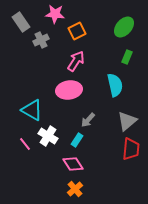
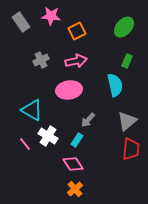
pink star: moved 4 px left, 2 px down
gray cross: moved 20 px down
green rectangle: moved 4 px down
pink arrow: rotated 45 degrees clockwise
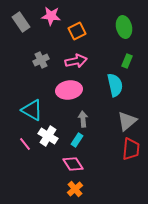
green ellipse: rotated 55 degrees counterclockwise
gray arrow: moved 5 px left, 1 px up; rotated 133 degrees clockwise
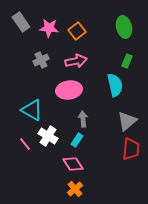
pink star: moved 2 px left, 12 px down
orange square: rotated 12 degrees counterclockwise
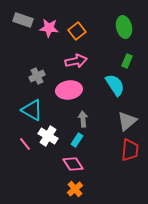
gray rectangle: moved 2 px right, 2 px up; rotated 36 degrees counterclockwise
gray cross: moved 4 px left, 16 px down
cyan semicircle: rotated 20 degrees counterclockwise
red trapezoid: moved 1 px left, 1 px down
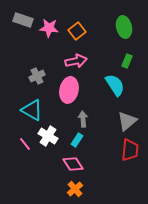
pink ellipse: rotated 70 degrees counterclockwise
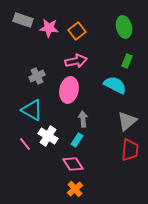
cyan semicircle: rotated 30 degrees counterclockwise
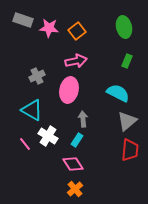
cyan semicircle: moved 3 px right, 8 px down
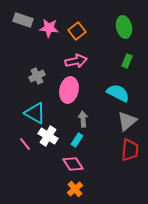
cyan triangle: moved 3 px right, 3 px down
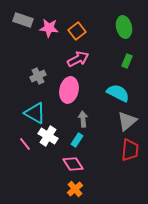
pink arrow: moved 2 px right, 2 px up; rotated 15 degrees counterclockwise
gray cross: moved 1 px right
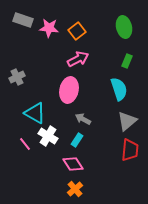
gray cross: moved 21 px left, 1 px down
cyan semicircle: moved 1 px right, 4 px up; rotated 45 degrees clockwise
gray arrow: rotated 56 degrees counterclockwise
